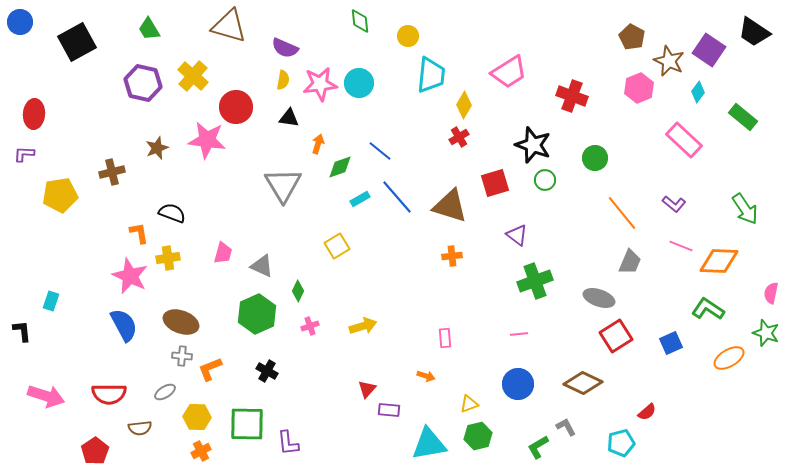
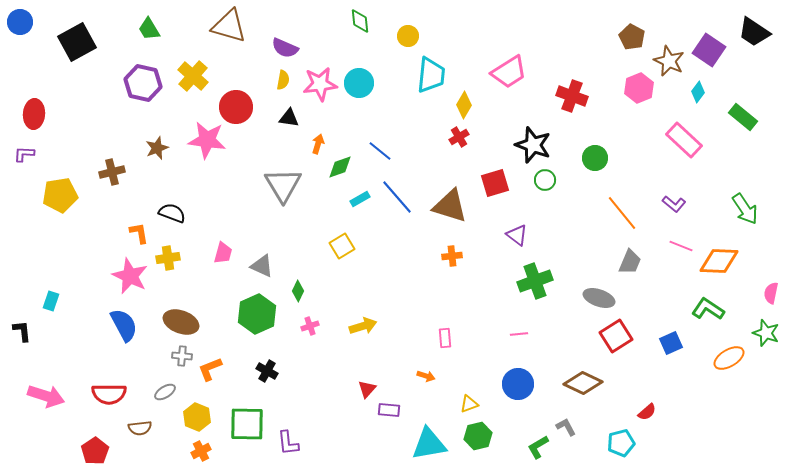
yellow square at (337, 246): moved 5 px right
yellow hexagon at (197, 417): rotated 20 degrees clockwise
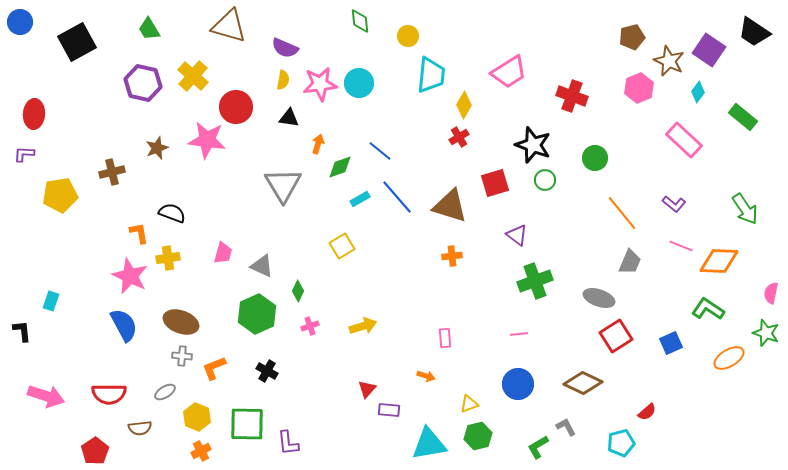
brown pentagon at (632, 37): rotated 30 degrees clockwise
orange L-shape at (210, 369): moved 4 px right, 1 px up
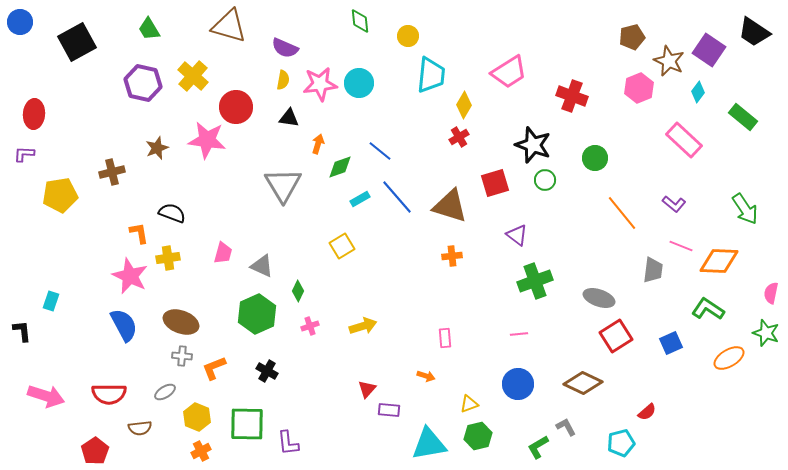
gray trapezoid at (630, 262): moved 23 px right, 8 px down; rotated 16 degrees counterclockwise
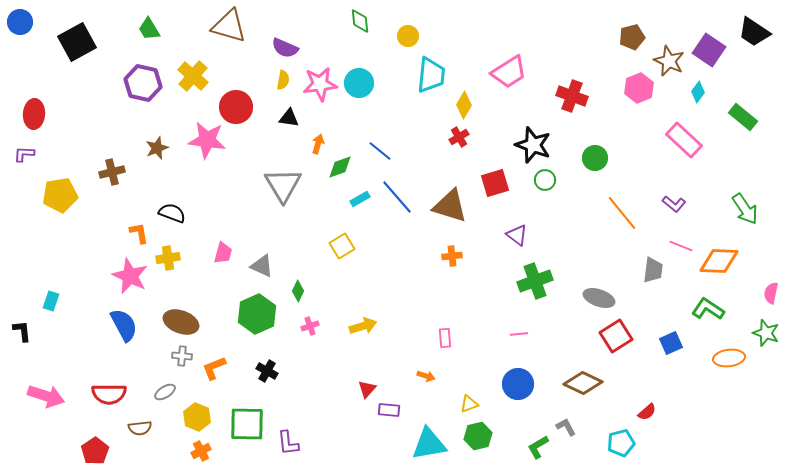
orange ellipse at (729, 358): rotated 24 degrees clockwise
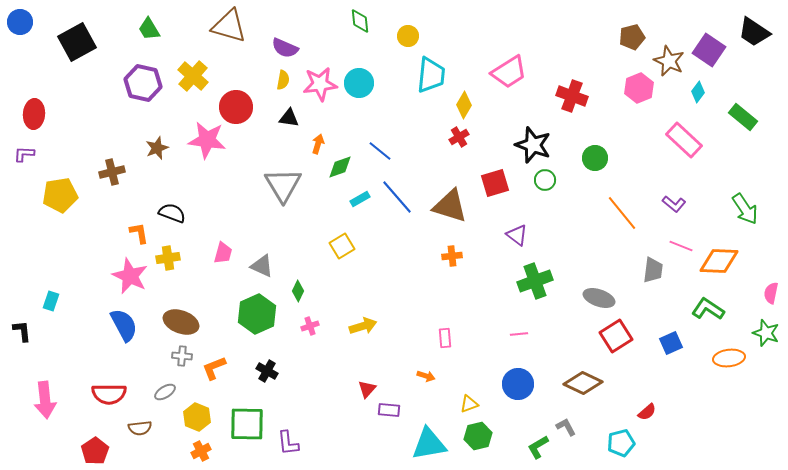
pink arrow at (46, 396): moved 1 px left, 4 px down; rotated 66 degrees clockwise
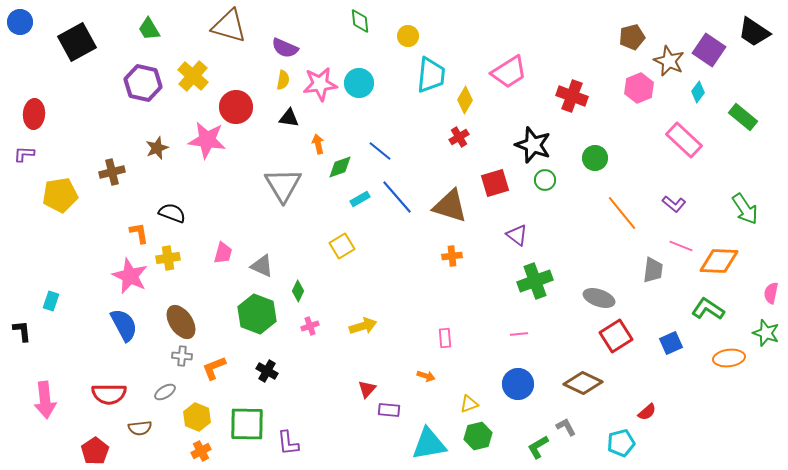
yellow diamond at (464, 105): moved 1 px right, 5 px up
orange arrow at (318, 144): rotated 30 degrees counterclockwise
green hexagon at (257, 314): rotated 15 degrees counterclockwise
brown ellipse at (181, 322): rotated 36 degrees clockwise
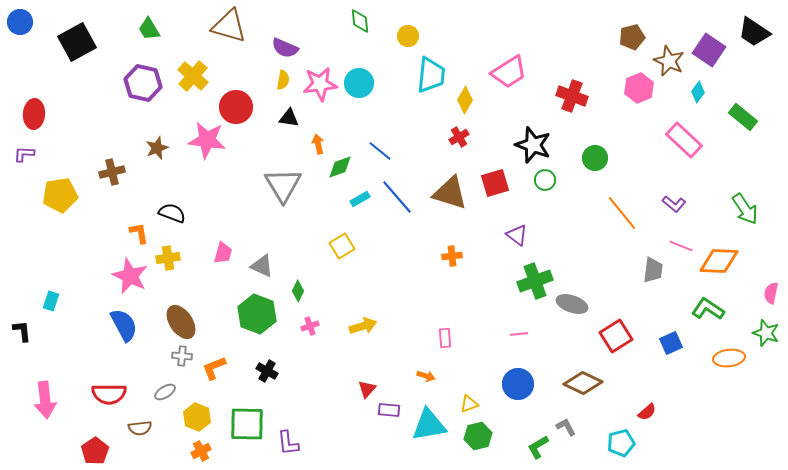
brown triangle at (450, 206): moved 13 px up
gray ellipse at (599, 298): moved 27 px left, 6 px down
cyan triangle at (429, 444): moved 19 px up
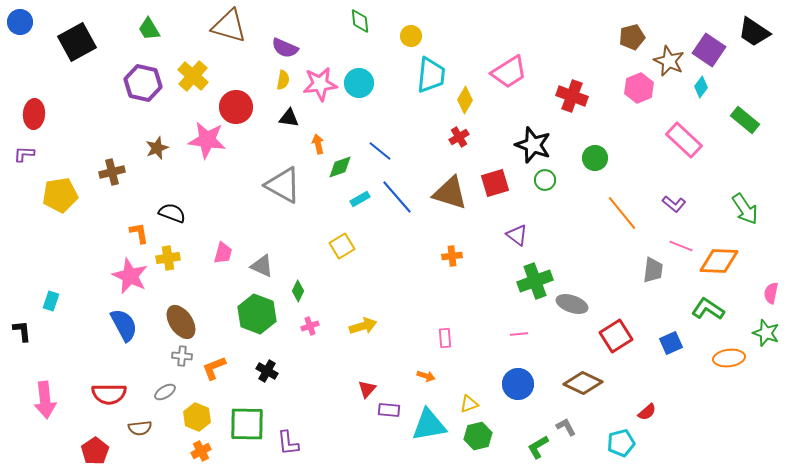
yellow circle at (408, 36): moved 3 px right
cyan diamond at (698, 92): moved 3 px right, 5 px up
green rectangle at (743, 117): moved 2 px right, 3 px down
gray triangle at (283, 185): rotated 30 degrees counterclockwise
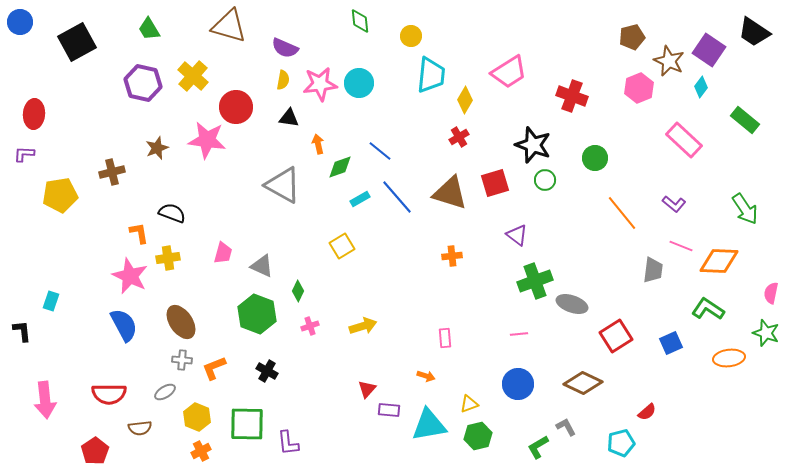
gray cross at (182, 356): moved 4 px down
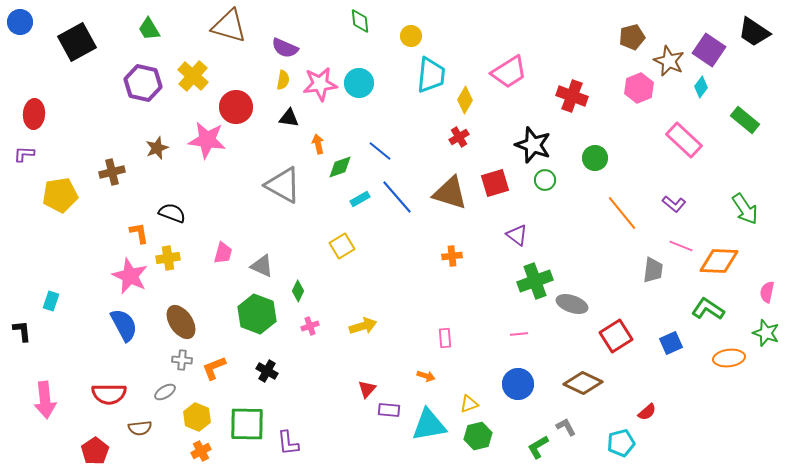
pink semicircle at (771, 293): moved 4 px left, 1 px up
